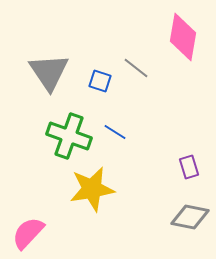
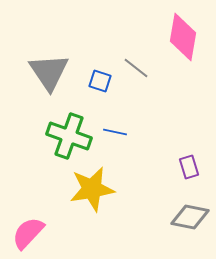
blue line: rotated 20 degrees counterclockwise
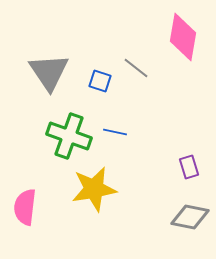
yellow star: moved 2 px right
pink semicircle: moved 3 px left, 26 px up; rotated 36 degrees counterclockwise
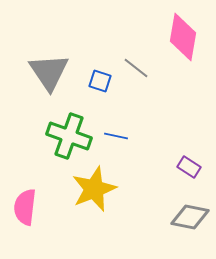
blue line: moved 1 px right, 4 px down
purple rectangle: rotated 40 degrees counterclockwise
yellow star: rotated 12 degrees counterclockwise
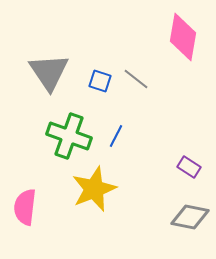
gray line: moved 11 px down
blue line: rotated 75 degrees counterclockwise
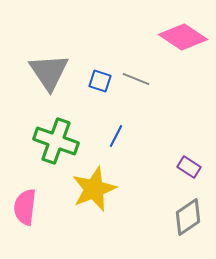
pink diamond: rotated 66 degrees counterclockwise
gray line: rotated 16 degrees counterclockwise
green cross: moved 13 px left, 5 px down
gray diamond: moved 2 px left; rotated 45 degrees counterclockwise
